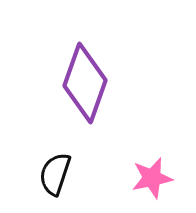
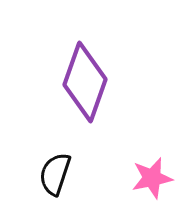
purple diamond: moved 1 px up
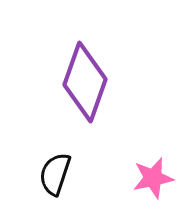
pink star: moved 1 px right
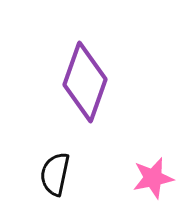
black semicircle: rotated 6 degrees counterclockwise
